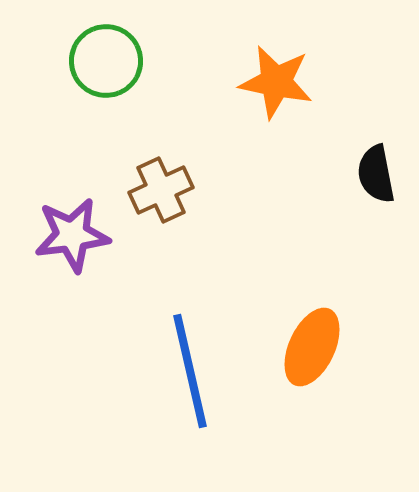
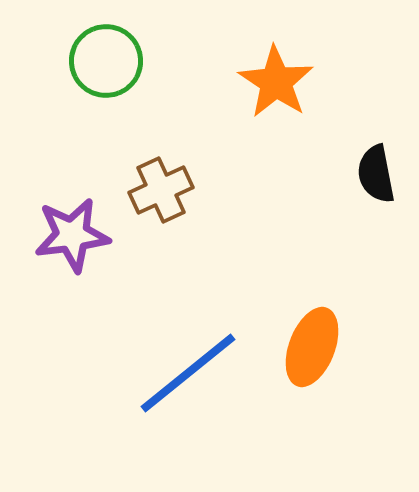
orange star: rotated 22 degrees clockwise
orange ellipse: rotated 4 degrees counterclockwise
blue line: moved 2 px left, 2 px down; rotated 64 degrees clockwise
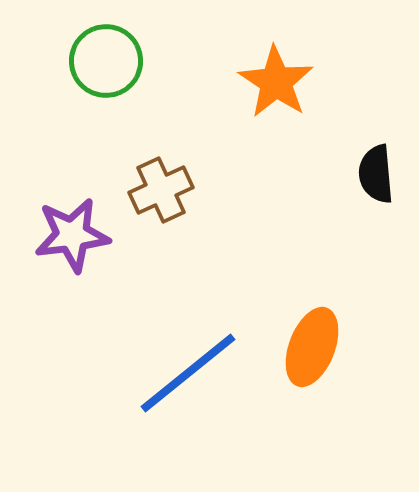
black semicircle: rotated 6 degrees clockwise
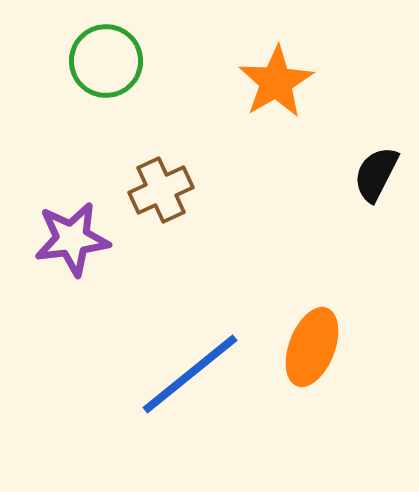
orange star: rotated 8 degrees clockwise
black semicircle: rotated 32 degrees clockwise
purple star: moved 4 px down
blue line: moved 2 px right, 1 px down
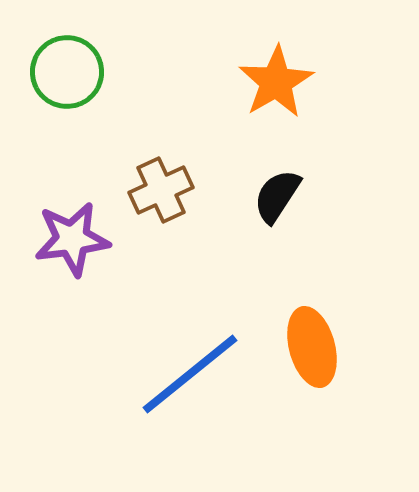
green circle: moved 39 px left, 11 px down
black semicircle: moved 99 px left, 22 px down; rotated 6 degrees clockwise
orange ellipse: rotated 36 degrees counterclockwise
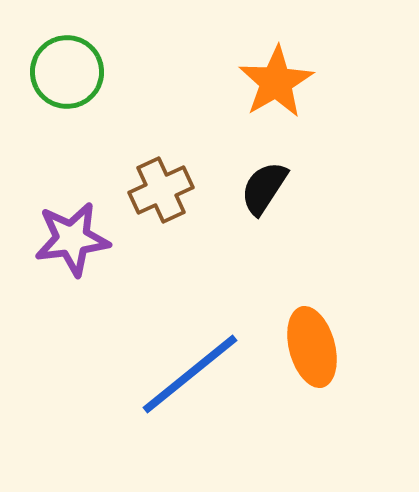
black semicircle: moved 13 px left, 8 px up
